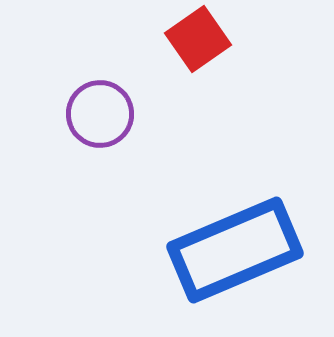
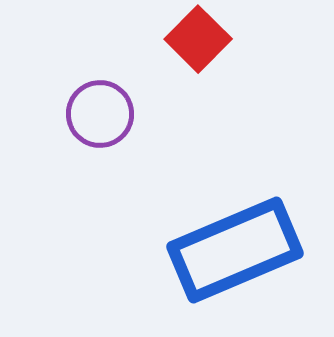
red square: rotated 10 degrees counterclockwise
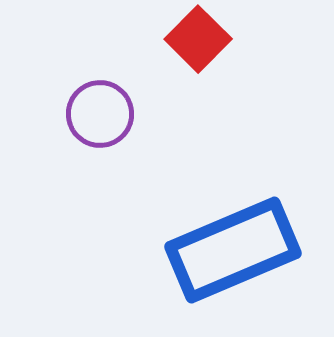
blue rectangle: moved 2 px left
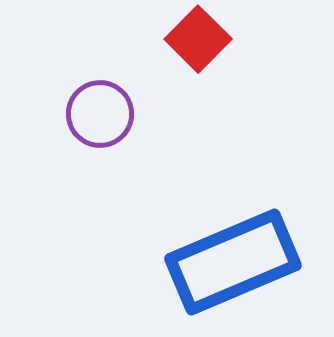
blue rectangle: moved 12 px down
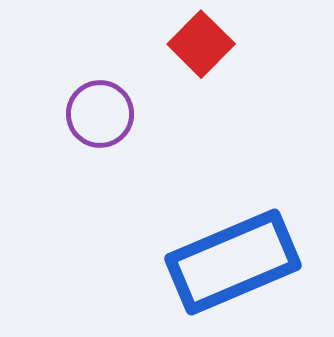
red square: moved 3 px right, 5 px down
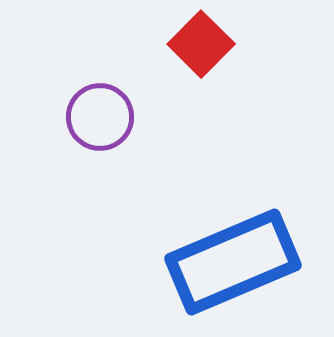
purple circle: moved 3 px down
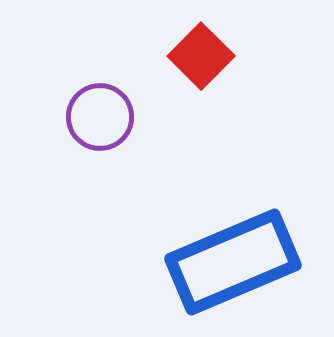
red square: moved 12 px down
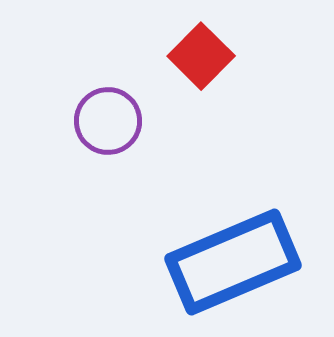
purple circle: moved 8 px right, 4 px down
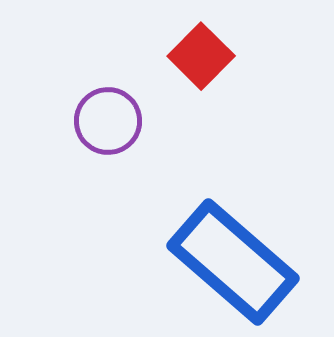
blue rectangle: rotated 64 degrees clockwise
